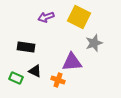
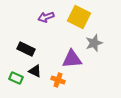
black rectangle: moved 2 px down; rotated 18 degrees clockwise
purple triangle: moved 3 px up
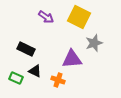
purple arrow: rotated 126 degrees counterclockwise
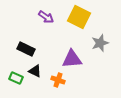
gray star: moved 6 px right
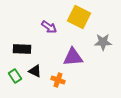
purple arrow: moved 3 px right, 10 px down
gray star: moved 3 px right, 1 px up; rotated 18 degrees clockwise
black rectangle: moved 4 px left; rotated 24 degrees counterclockwise
purple triangle: moved 1 px right, 2 px up
green rectangle: moved 1 px left, 2 px up; rotated 32 degrees clockwise
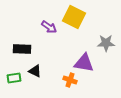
yellow square: moved 5 px left
gray star: moved 3 px right, 1 px down
purple triangle: moved 11 px right, 6 px down; rotated 15 degrees clockwise
green rectangle: moved 1 px left, 2 px down; rotated 64 degrees counterclockwise
orange cross: moved 12 px right
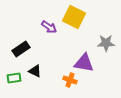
black rectangle: moved 1 px left; rotated 36 degrees counterclockwise
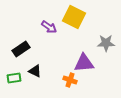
purple triangle: rotated 15 degrees counterclockwise
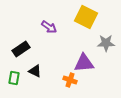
yellow square: moved 12 px right
green rectangle: rotated 72 degrees counterclockwise
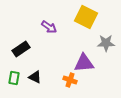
black triangle: moved 6 px down
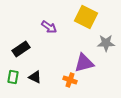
purple triangle: rotated 10 degrees counterclockwise
green rectangle: moved 1 px left, 1 px up
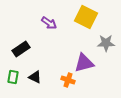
purple arrow: moved 4 px up
orange cross: moved 2 px left
